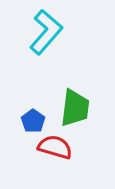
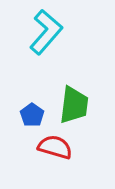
green trapezoid: moved 1 px left, 3 px up
blue pentagon: moved 1 px left, 6 px up
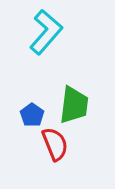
red semicircle: moved 3 px up; rotated 52 degrees clockwise
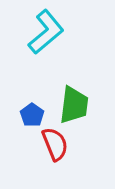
cyan L-shape: rotated 9 degrees clockwise
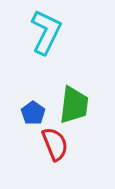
cyan L-shape: rotated 24 degrees counterclockwise
blue pentagon: moved 1 px right, 2 px up
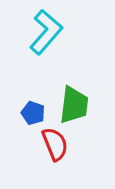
cyan L-shape: rotated 15 degrees clockwise
blue pentagon: rotated 15 degrees counterclockwise
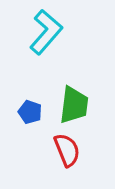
blue pentagon: moved 3 px left, 1 px up
red semicircle: moved 12 px right, 6 px down
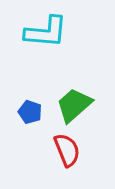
cyan L-shape: rotated 54 degrees clockwise
green trapezoid: rotated 138 degrees counterclockwise
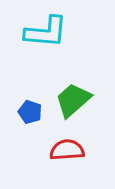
green trapezoid: moved 1 px left, 5 px up
red semicircle: rotated 72 degrees counterclockwise
